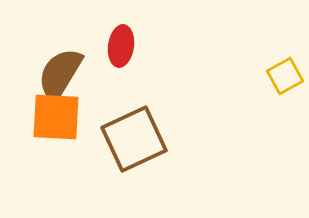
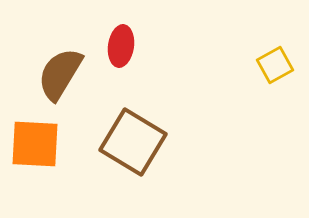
yellow square: moved 10 px left, 11 px up
orange square: moved 21 px left, 27 px down
brown square: moved 1 px left, 3 px down; rotated 34 degrees counterclockwise
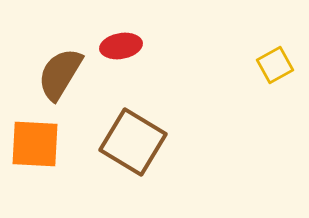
red ellipse: rotated 72 degrees clockwise
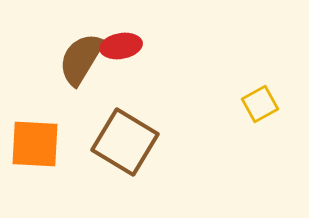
yellow square: moved 15 px left, 39 px down
brown semicircle: moved 21 px right, 15 px up
brown square: moved 8 px left
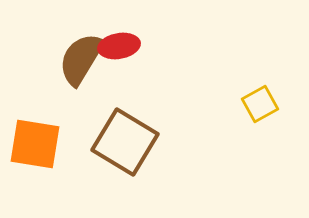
red ellipse: moved 2 px left
orange square: rotated 6 degrees clockwise
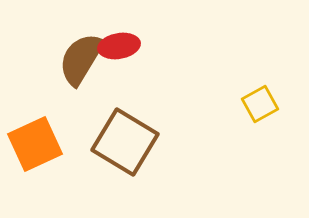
orange square: rotated 34 degrees counterclockwise
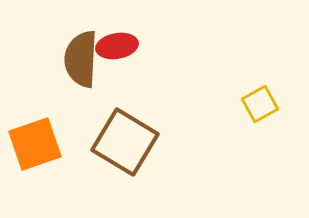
red ellipse: moved 2 px left
brown semicircle: rotated 28 degrees counterclockwise
orange square: rotated 6 degrees clockwise
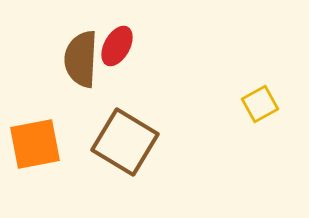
red ellipse: rotated 51 degrees counterclockwise
orange square: rotated 8 degrees clockwise
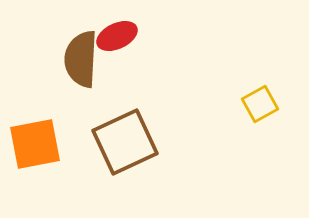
red ellipse: moved 10 px up; rotated 36 degrees clockwise
brown square: rotated 34 degrees clockwise
